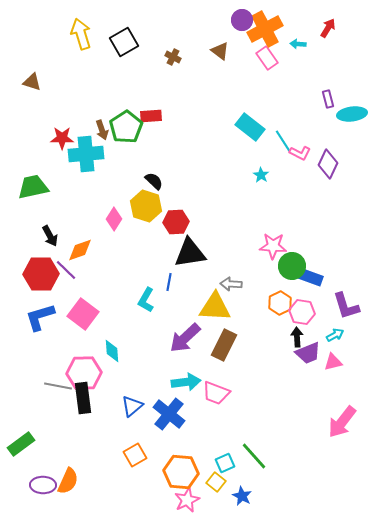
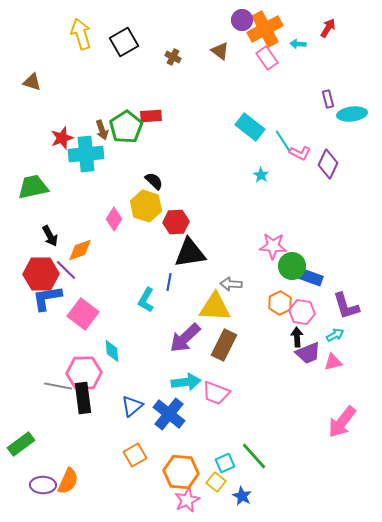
red star at (62, 138): rotated 20 degrees counterclockwise
blue L-shape at (40, 317): moved 7 px right, 19 px up; rotated 8 degrees clockwise
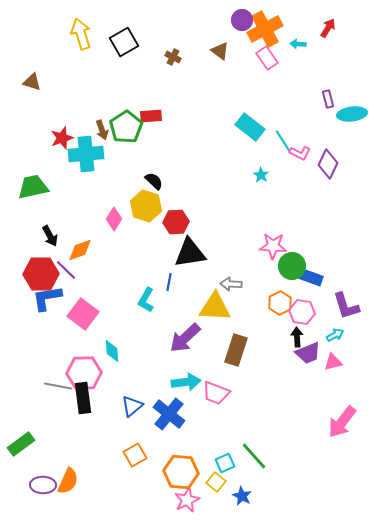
brown rectangle at (224, 345): moved 12 px right, 5 px down; rotated 8 degrees counterclockwise
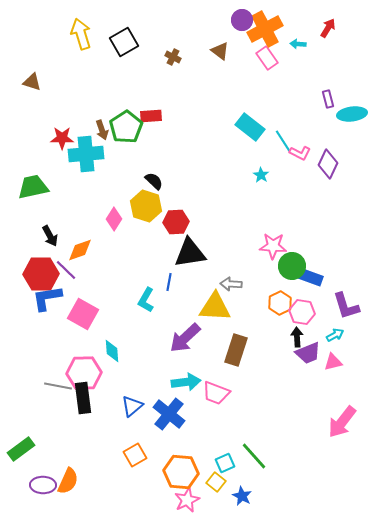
red star at (62, 138): rotated 20 degrees clockwise
pink square at (83, 314): rotated 8 degrees counterclockwise
green rectangle at (21, 444): moved 5 px down
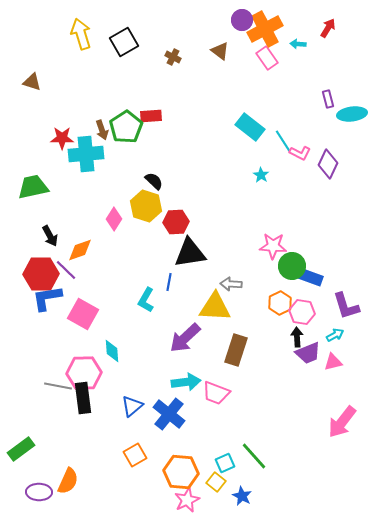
purple ellipse at (43, 485): moved 4 px left, 7 px down
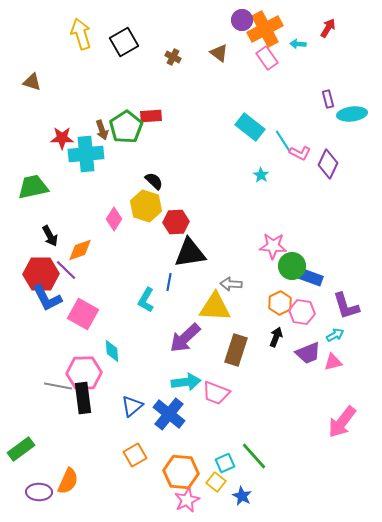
brown triangle at (220, 51): moved 1 px left, 2 px down
blue L-shape at (47, 298): rotated 108 degrees counterclockwise
black arrow at (297, 337): moved 21 px left; rotated 24 degrees clockwise
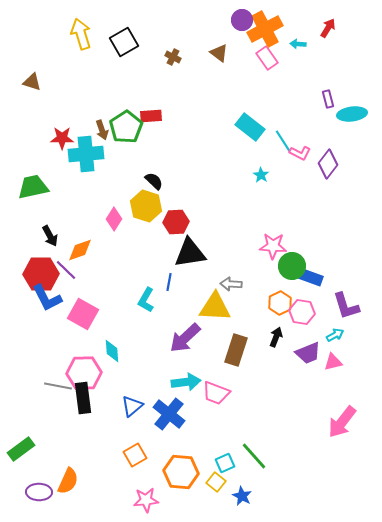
purple diamond at (328, 164): rotated 12 degrees clockwise
pink star at (187, 500): moved 41 px left; rotated 20 degrees clockwise
